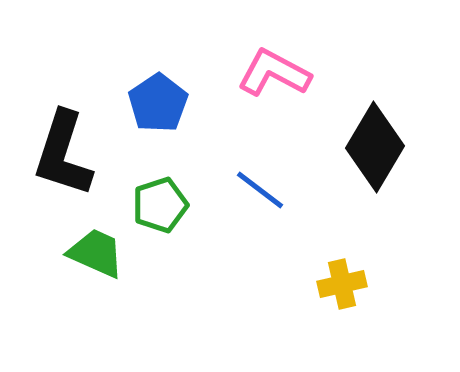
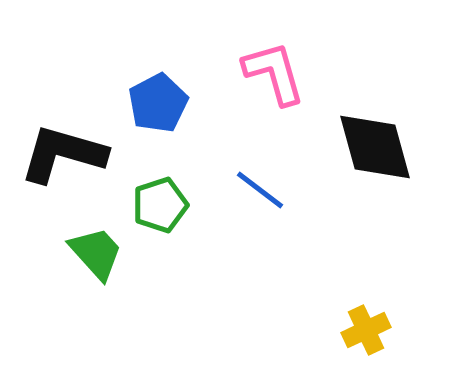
pink L-shape: rotated 46 degrees clockwise
blue pentagon: rotated 6 degrees clockwise
black diamond: rotated 46 degrees counterclockwise
black L-shape: rotated 88 degrees clockwise
green trapezoid: rotated 24 degrees clockwise
yellow cross: moved 24 px right, 46 px down; rotated 12 degrees counterclockwise
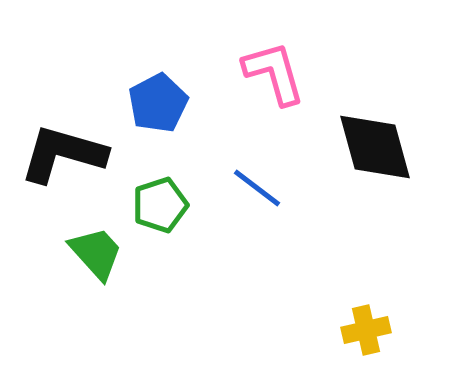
blue line: moved 3 px left, 2 px up
yellow cross: rotated 12 degrees clockwise
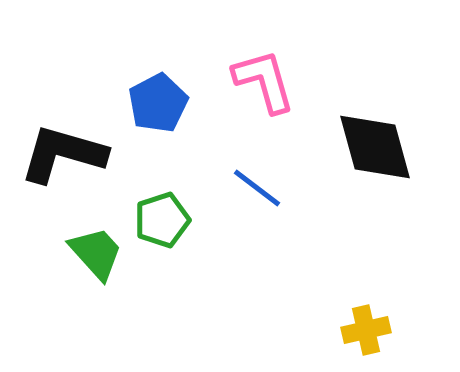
pink L-shape: moved 10 px left, 8 px down
green pentagon: moved 2 px right, 15 px down
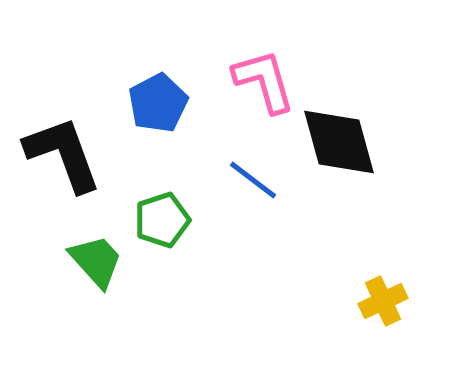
black diamond: moved 36 px left, 5 px up
black L-shape: rotated 54 degrees clockwise
blue line: moved 4 px left, 8 px up
green trapezoid: moved 8 px down
yellow cross: moved 17 px right, 29 px up; rotated 12 degrees counterclockwise
